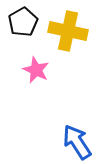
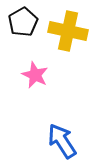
pink star: moved 1 px left, 5 px down
blue arrow: moved 15 px left, 1 px up
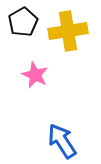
yellow cross: rotated 21 degrees counterclockwise
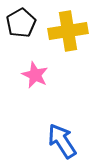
black pentagon: moved 2 px left, 1 px down
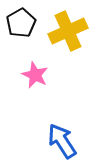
yellow cross: rotated 15 degrees counterclockwise
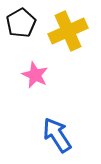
blue arrow: moved 5 px left, 6 px up
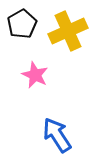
black pentagon: moved 1 px right, 1 px down
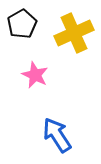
yellow cross: moved 6 px right, 2 px down
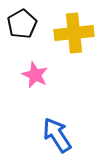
yellow cross: rotated 18 degrees clockwise
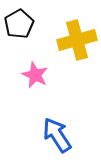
black pentagon: moved 3 px left
yellow cross: moved 3 px right, 7 px down; rotated 9 degrees counterclockwise
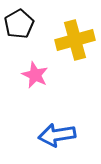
yellow cross: moved 2 px left
blue arrow: rotated 66 degrees counterclockwise
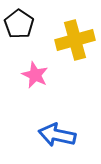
black pentagon: rotated 8 degrees counterclockwise
blue arrow: rotated 21 degrees clockwise
